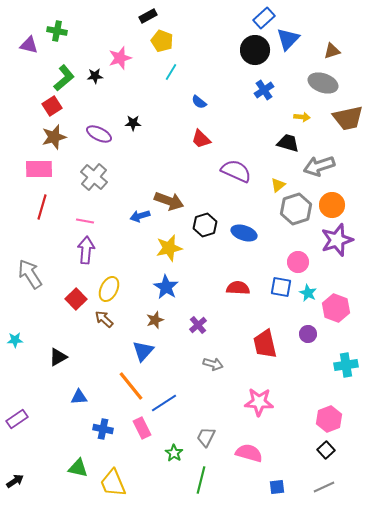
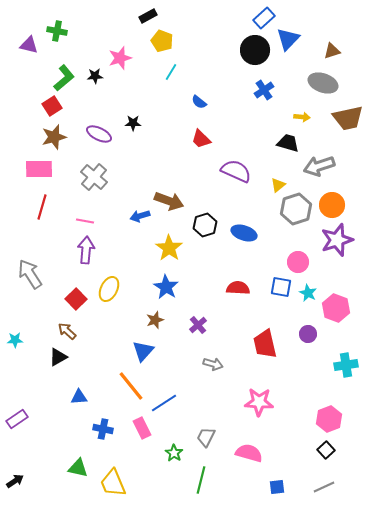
yellow star at (169, 248): rotated 24 degrees counterclockwise
brown arrow at (104, 319): moved 37 px left, 12 px down
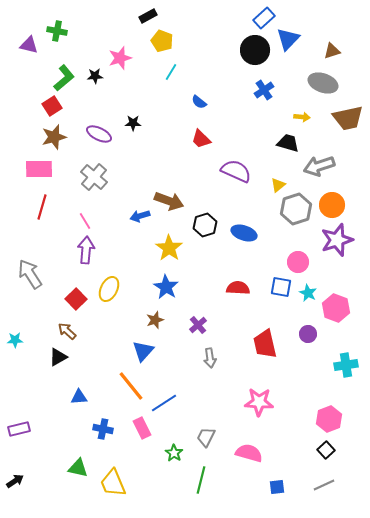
pink line at (85, 221): rotated 48 degrees clockwise
gray arrow at (213, 364): moved 3 px left, 6 px up; rotated 66 degrees clockwise
purple rectangle at (17, 419): moved 2 px right, 10 px down; rotated 20 degrees clockwise
gray line at (324, 487): moved 2 px up
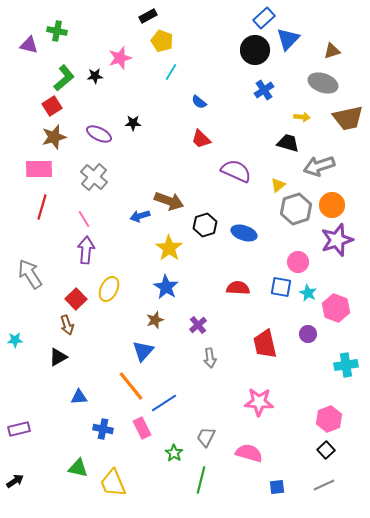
pink line at (85, 221): moved 1 px left, 2 px up
brown arrow at (67, 331): moved 6 px up; rotated 150 degrees counterclockwise
